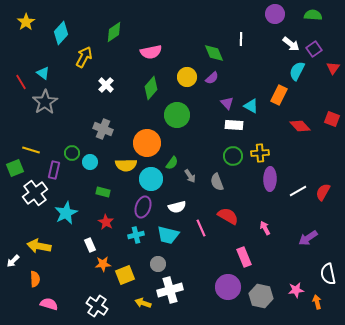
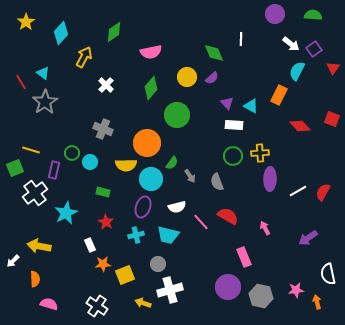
pink line at (201, 228): moved 6 px up; rotated 18 degrees counterclockwise
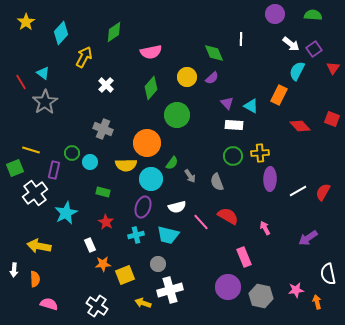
white arrow at (13, 261): moved 1 px right, 9 px down; rotated 40 degrees counterclockwise
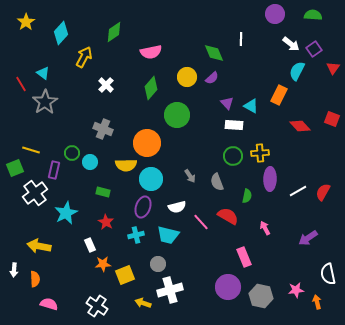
red line at (21, 82): moved 2 px down
green semicircle at (172, 163): moved 75 px right, 33 px down; rotated 24 degrees counterclockwise
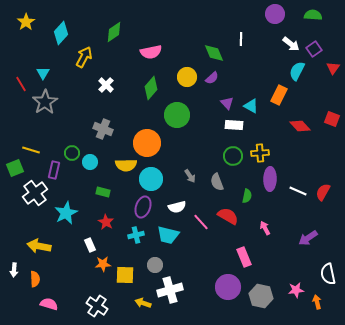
cyan triangle at (43, 73): rotated 24 degrees clockwise
white line at (298, 191): rotated 54 degrees clockwise
gray circle at (158, 264): moved 3 px left, 1 px down
yellow square at (125, 275): rotated 24 degrees clockwise
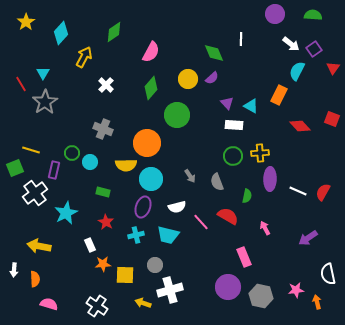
pink semicircle at (151, 52): rotated 50 degrees counterclockwise
yellow circle at (187, 77): moved 1 px right, 2 px down
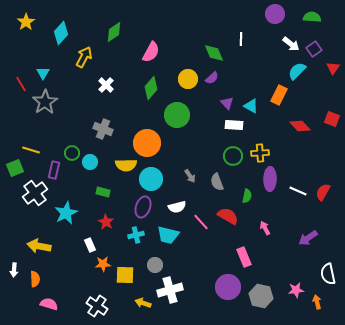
green semicircle at (313, 15): moved 1 px left, 2 px down
cyan semicircle at (297, 71): rotated 18 degrees clockwise
